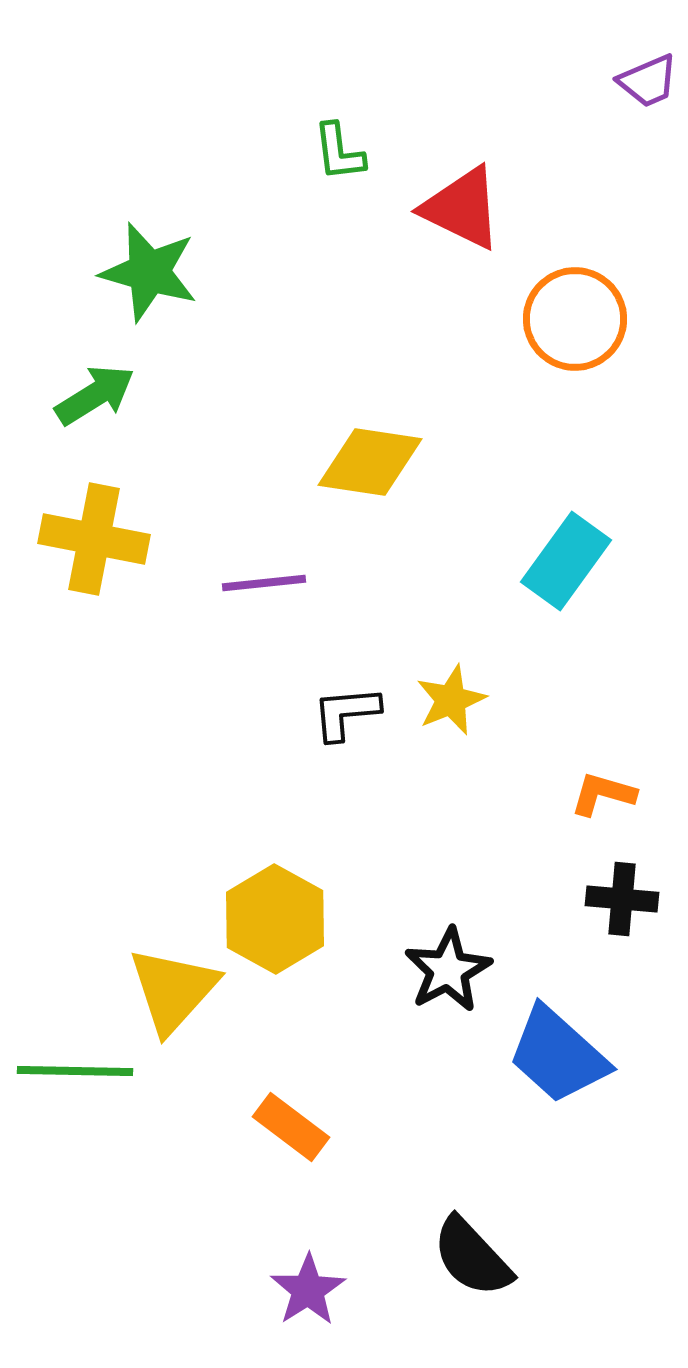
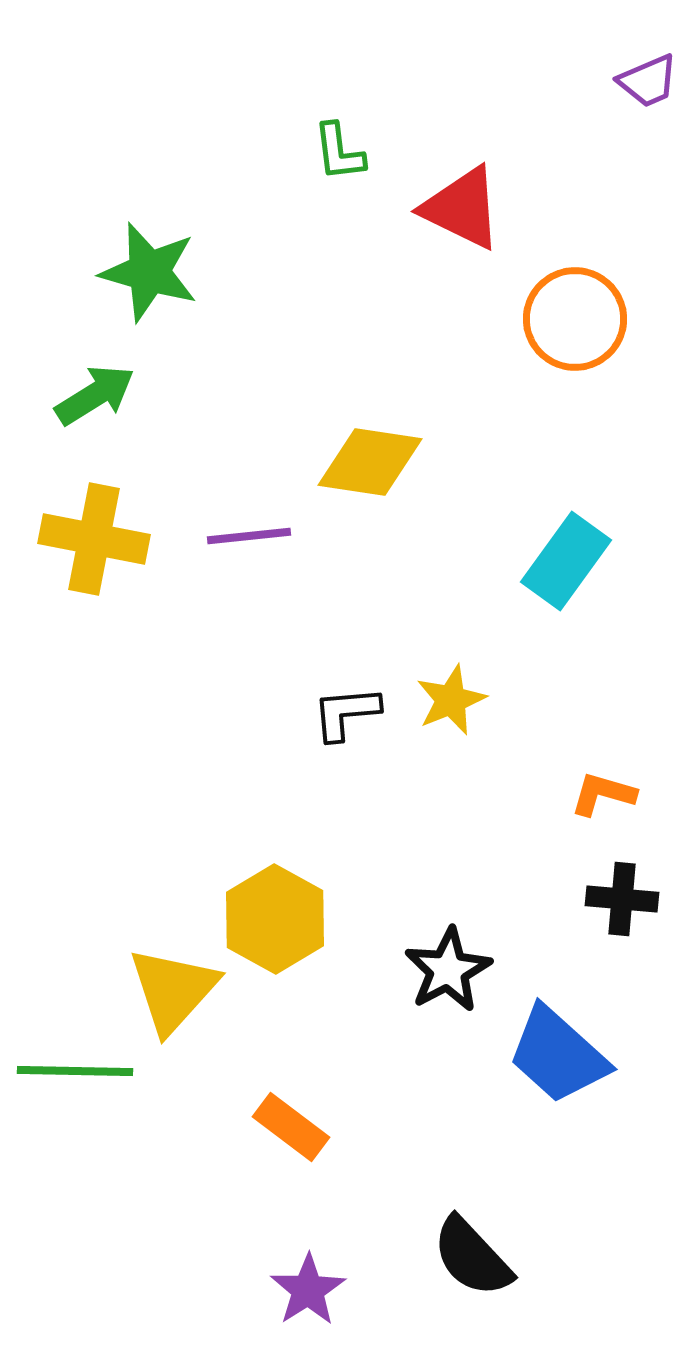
purple line: moved 15 px left, 47 px up
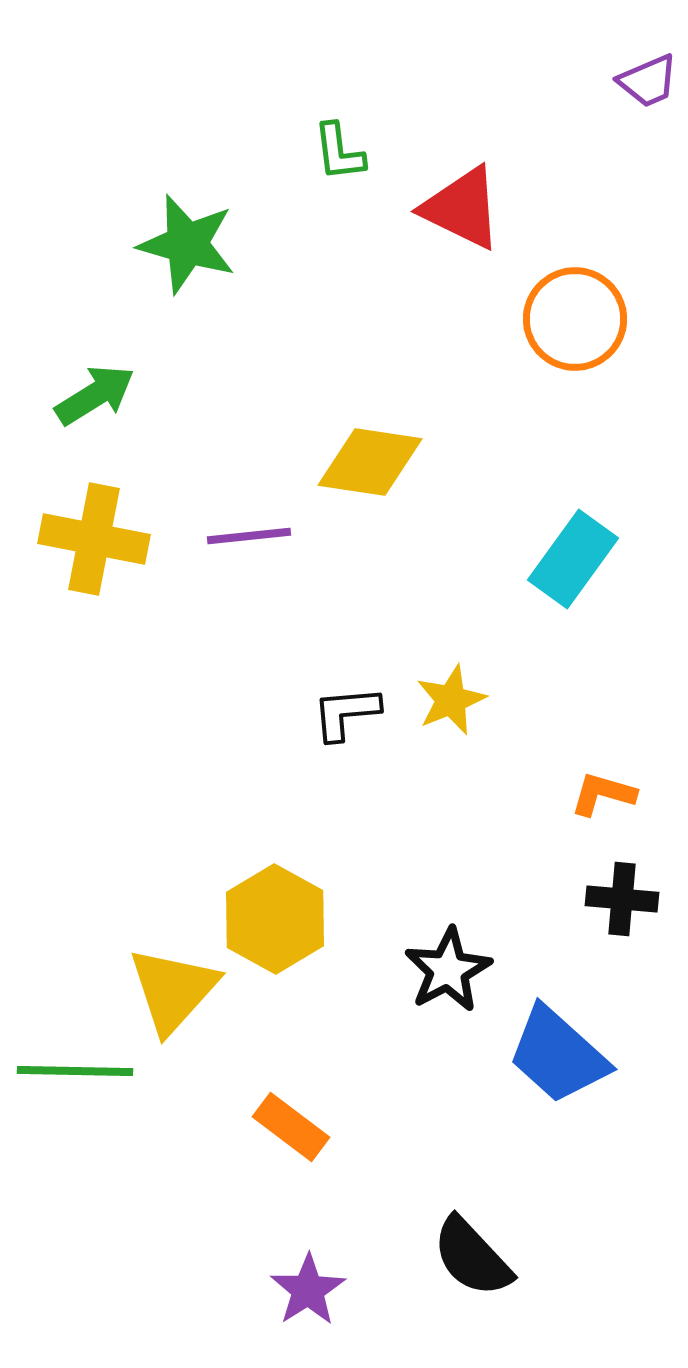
green star: moved 38 px right, 28 px up
cyan rectangle: moved 7 px right, 2 px up
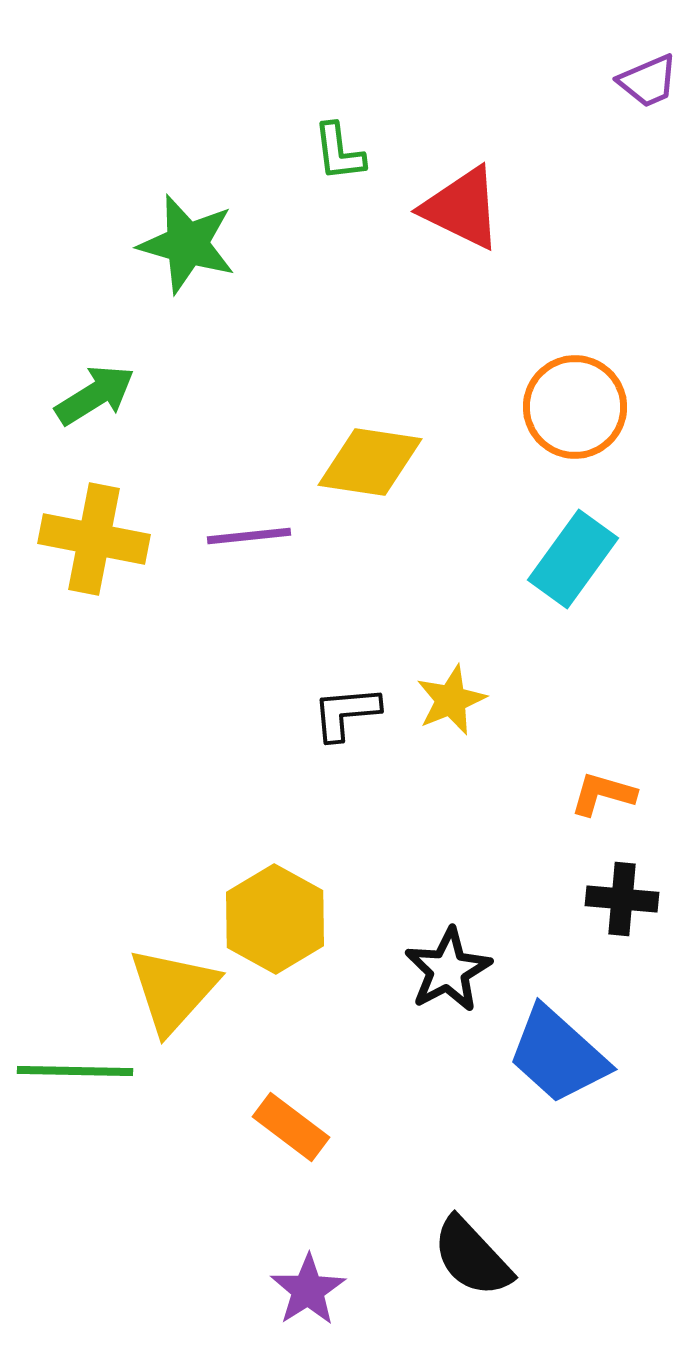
orange circle: moved 88 px down
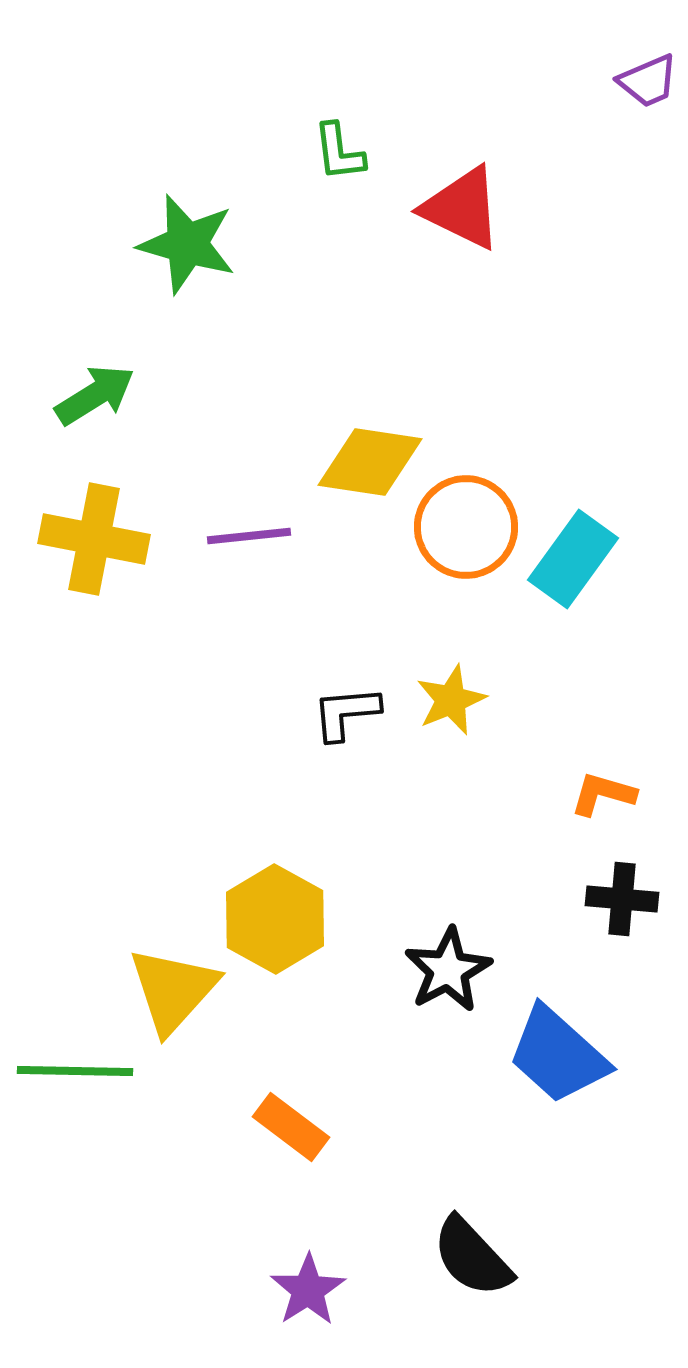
orange circle: moved 109 px left, 120 px down
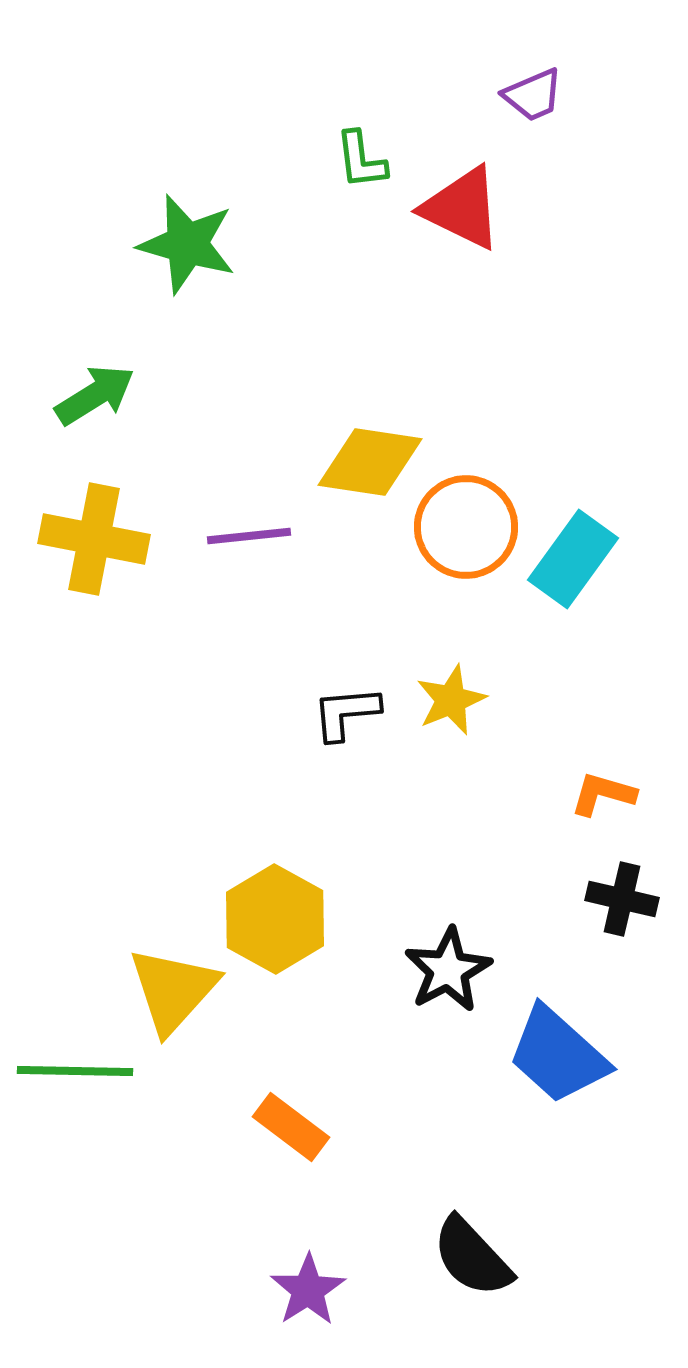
purple trapezoid: moved 115 px left, 14 px down
green L-shape: moved 22 px right, 8 px down
black cross: rotated 8 degrees clockwise
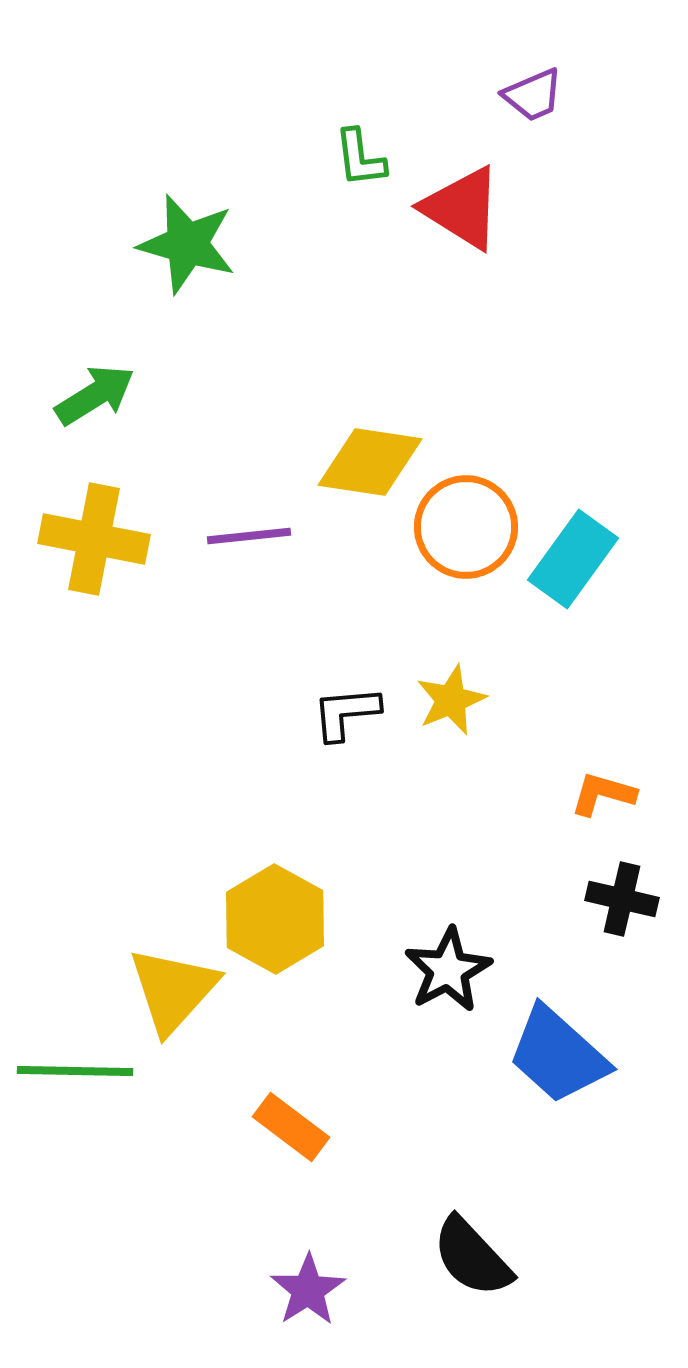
green L-shape: moved 1 px left, 2 px up
red triangle: rotated 6 degrees clockwise
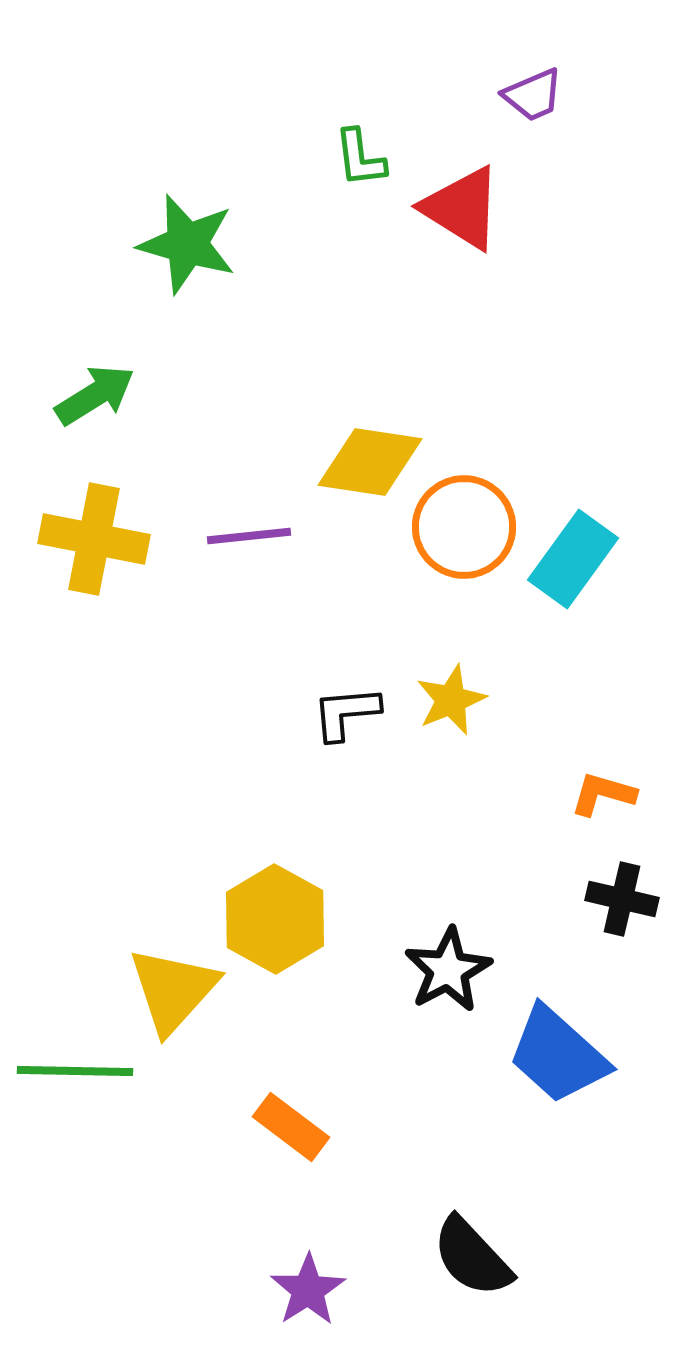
orange circle: moved 2 px left
